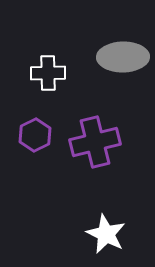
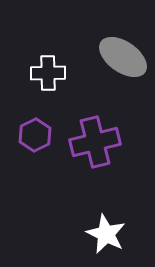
gray ellipse: rotated 36 degrees clockwise
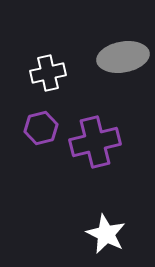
gray ellipse: rotated 45 degrees counterclockwise
white cross: rotated 12 degrees counterclockwise
purple hexagon: moved 6 px right, 7 px up; rotated 12 degrees clockwise
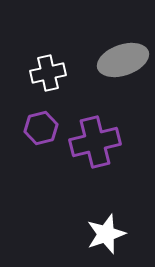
gray ellipse: moved 3 px down; rotated 9 degrees counterclockwise
white star: rotated 27 degrees clockwise
